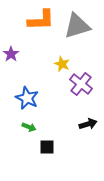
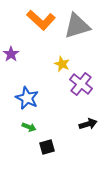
orange L-shape: rotated 44 degrees clockwise
black square: rotated 14 degrees counterclockwise
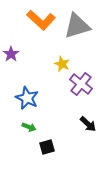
black arrow: rotated 60 degrees clockwise
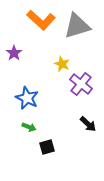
purple star: moved 3 px right, 1 px up
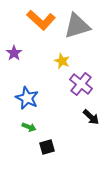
yellow star: moved 3 px up
black arrow: moved 3 px right, 7 px up
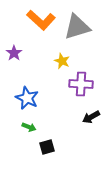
gray triangle: moved 1 px down
purple cross: rotated 35 degrees counterclockwise
black arrow: rotated 108 degrees clockwise
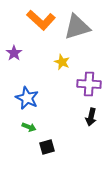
yellow star: moved 1 px down
purple cross: moved 8 px right
black arrow: rotated 48 degrees counterclockwise
